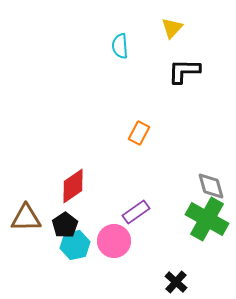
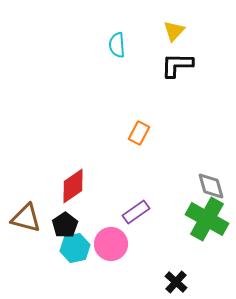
yellow triangle: moved 2 px right, 3 px down
cyan semicircle: moved 3 px left, 1 px up
black L-shape: moved 7 px left, 6 px up
brown triangle: rotated 16 degrees clockwise
pink circle: moved 3 px left, 3 px down
cyan hexagon: moved 3 px down
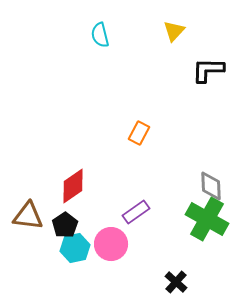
cyan semicircle: moved 17 px left, 10 px up; rotated 10 degrees counterclockwise
black L-shape: moved 31 px right, 5 px down
gray diamond: rotated 12 degrees clockwise
brown triangle: moved 2 px right, 2 px up; rotated 8 degrees counterclockwise
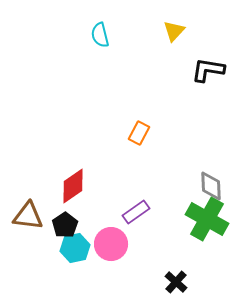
black L-shape: rotated 8 degrees clockwise
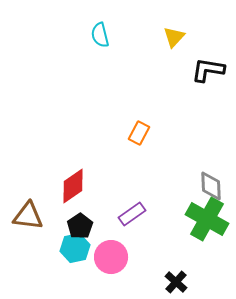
yellow triangle: moved 6 px down
purple rectangle: moved 4 px left, 2 px down
black pentagon: moved 15 px right, 1 px down
pink circle: moved 13 px down
